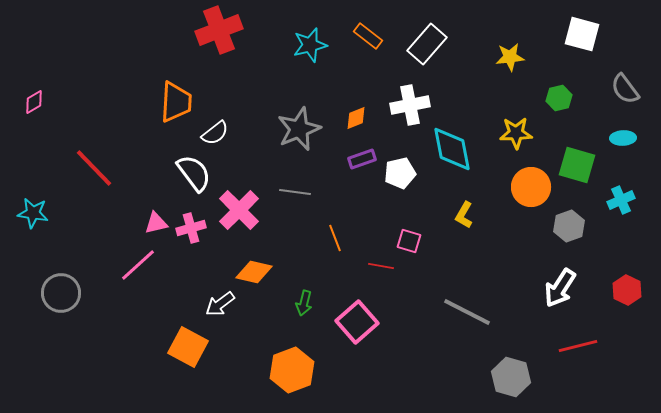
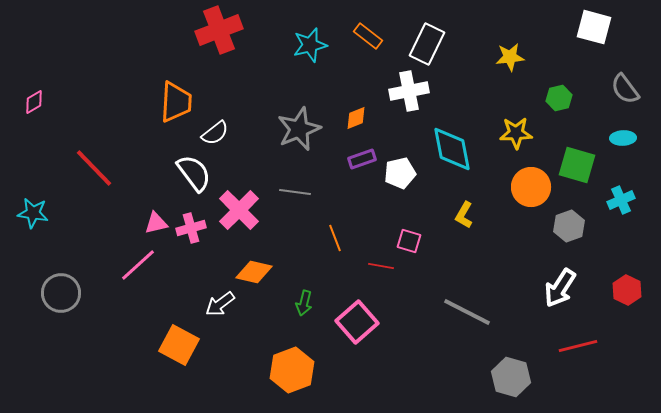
white square at (582, 34): moved 12 px right, 7 px up
white rectangle at (427, 44): rotated 15 degrees counterclockwise
white cross at (410, 105): moved 1 px left, 14 px up
orange square at (188, 347): moved 9 px left, 2 px up
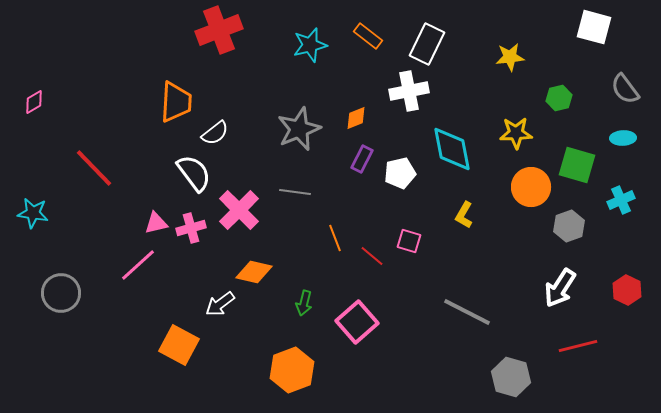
purple rectangle at (362, 159): rotated 44 degrees counterclockwise
red line at (381, 266): moved 9 px left, 10 px up; rotated 30 degrees clockwise
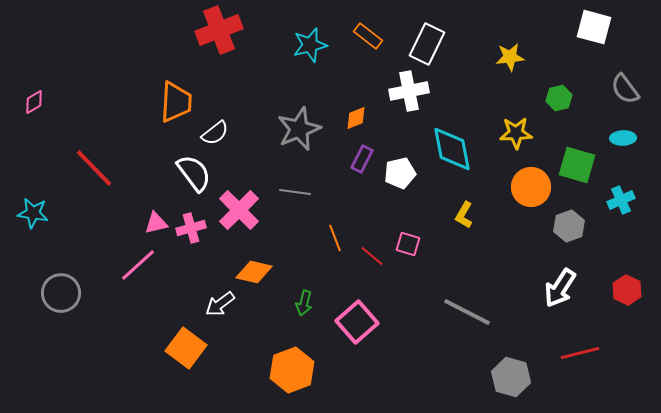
pink square at (409, 241): moved 1 px left, 3 px down
orange square at (179, 345): moved 7 px right, 3 px down; rotated 9 degrees clockwise
red line at (578, 346): moved 2 px right, 7 px down
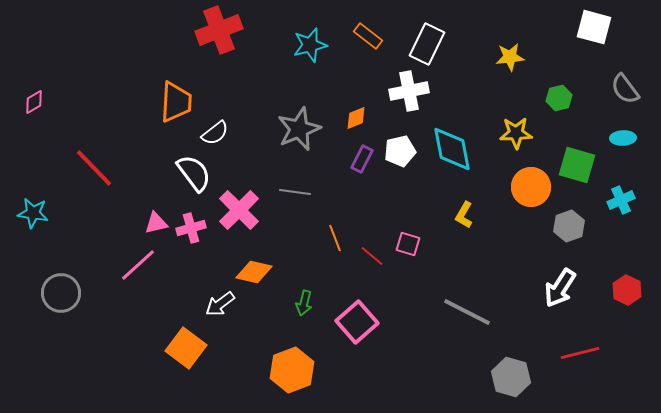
white pentagon at (400, 173): moved 22 px up
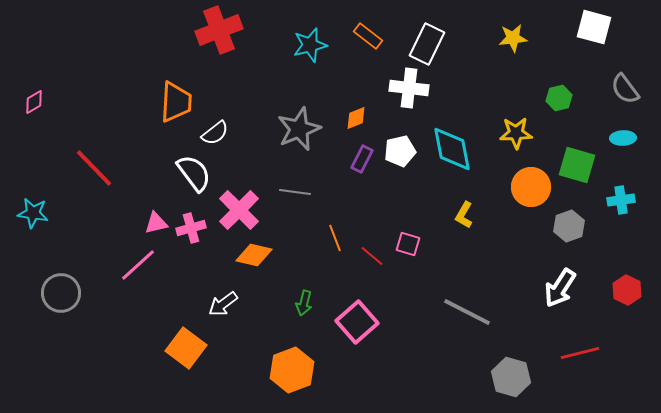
yellow star at (510, 57): moved 3 px right, 19 px up
white cross at (409, 91): moved 3 px up; rotated 18 degrees clockwise
cyan cross at (621, 200): rotated 16 degrees clockwise
orange diamond at (254, 272): moved 17 px up
white arrow at (220, 304): moved 3 px right
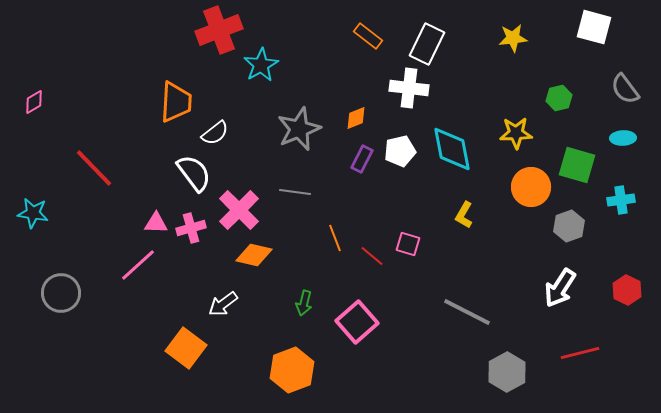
cyan star at (310, 45): moved 49 px left, 20 px down; rotated 16 degrees counterclockwise
pink triangle at (156, 223): rotated 15 degrees clockwise
gray hexagon at (511, 377): moved 4 px left, 5 px up; rotated 15 degrees clockwise
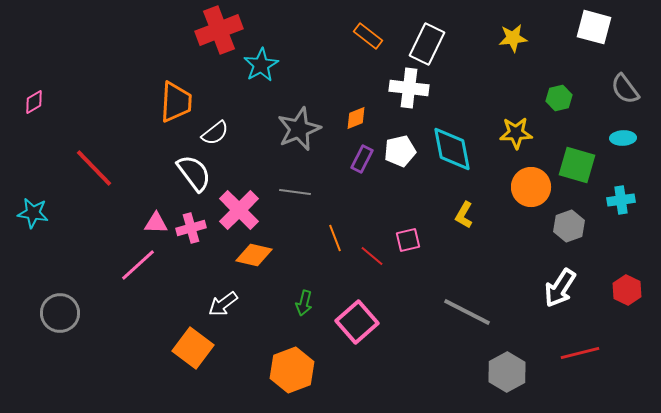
pink square at (408, 244): moved 4 px up; rotated 30 degrees counterclockwise
gray circle at (61, 293): moved 1 px left, 20 px down
orange square at (186, 348): moved 7 px right
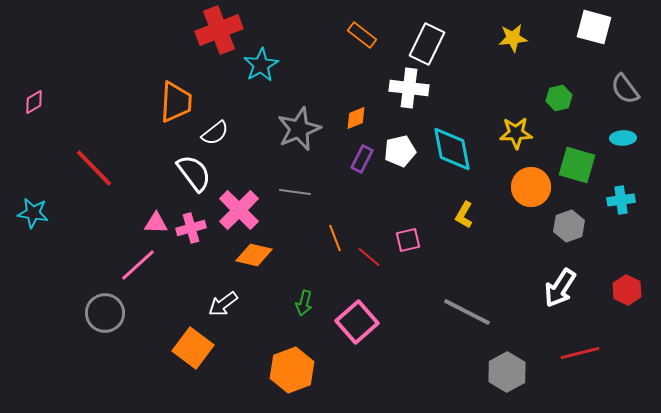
orange rectangle at (368, 36): moved 6 px left, 1 px up
red line at (372, 256): moved 3 px left, 1 px down
gray circle at (60, 313): moved 45 px right
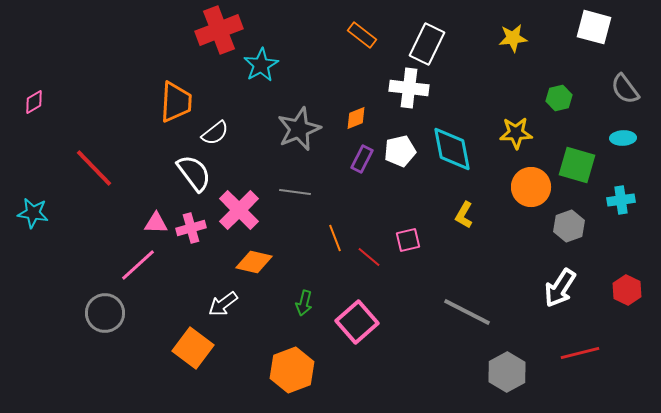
orange diamond at (254, 255): moved 7 px down
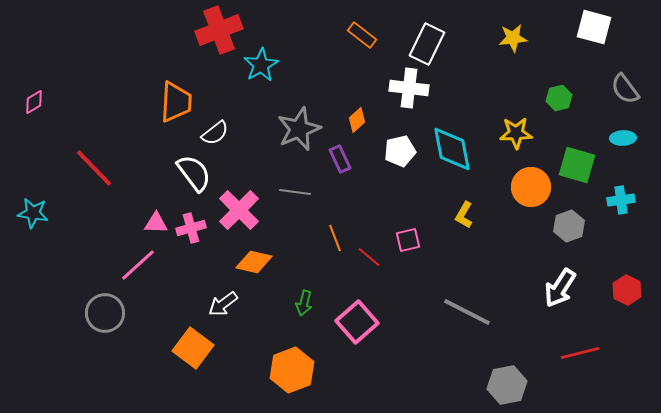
orange diamond at (356, 118): moved 1 px right, 2 px down; rotated 20 degrees counterclockwise
purple rectangle at (362, 159): moved 22 px left; rotated 52 degrees counterclockwise
gray hexagon at (507, 372): moved 13 px down; rotated 18 degrees clockwise
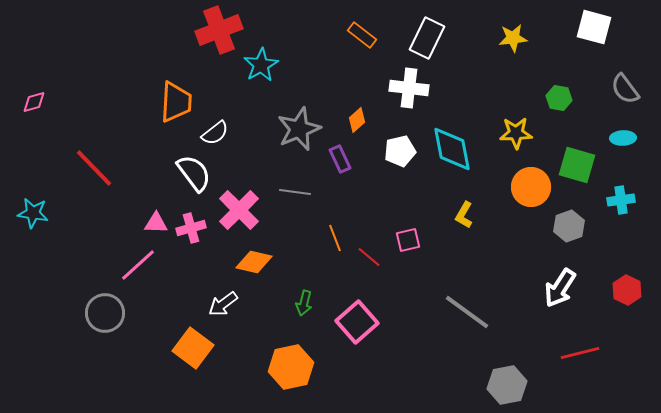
white rectangle at (427, 44): moved 6 px up
green hexagon at (559, 98): rotated 25 degrees clockwise
pink diamond at (34, 102): rotated 15 degrees clockwise
gray line at (467, 312): rotated 9 degrees clockwise
orange hexagon at (292, 370): moved 1 px left, 3 px up; rotated 9 degrees clockwise
